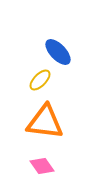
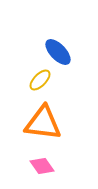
orange triangle: moved 2 px left, 1 px down
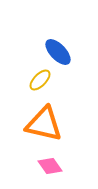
orange triangle: moved 1 px right, 1 px down; rotated 6 degrees clockwise
pink diamond: moved 8 px right
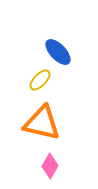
orange triangle: moved 2 px left, 1 px up
pink diamond: rotated 65 degrees clockwise
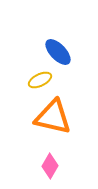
yellow ellipse: rotated 20 degrees clockwise
orange triangle: moved 11 px right, 6 px up
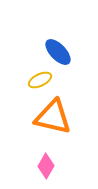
pink diamond: moved 4 px left
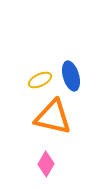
blue ellipse: moved 13 px right, 24 px down; rotated 28 degrees clockwise
pink diamond: moved 2 px up
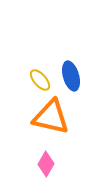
yellow ellipse: rotated 75 degrees clockwise
orange triangle: moved 2 px left
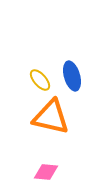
blue ellipse: moved 1 px right
pink diamond: moved 8 px down; rotated 65 degrees clockwise
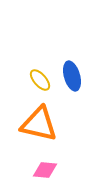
orange triangle: moved 12 px left, 7 px down
pink diamond: moved 1 px left, 2 px up
